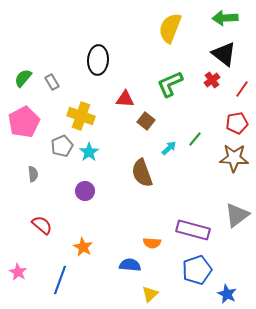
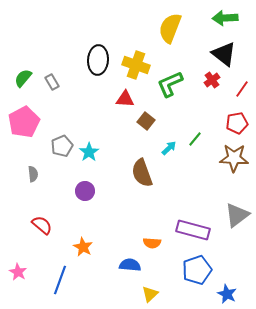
yellow cross: moved 55 px right, 51 px up
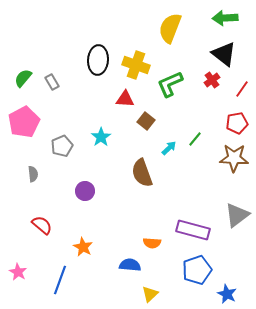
cyan star: moved 12 px right, 15 px up
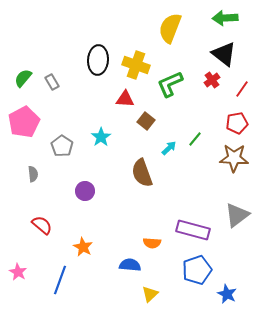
gray pentagon: rotated 15 degrees counterclockwise
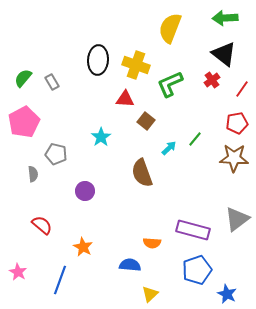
gray pentagon: moved 6 px left, 8 px down; rotated 20 degrees counterclockwise
gray triangle: moved 4 px down
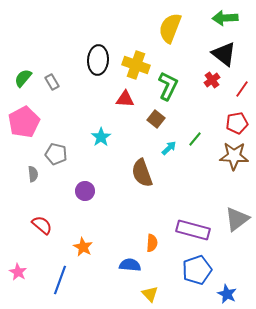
green L-shape: moved 2 px left, 2 px down; rotated 140 degrees clockwise
brown square: moved 10 px right, 2 px up
brown star: moved 2 px up
orange semicircle: rotated 90 degrees counterclockwise
yellow triangle: rotated 30 degrees counterclockwise
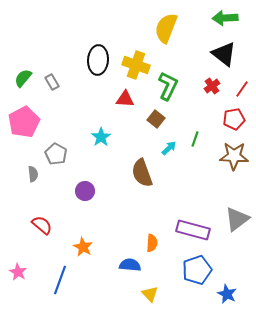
yellow semicircle: moved 4 px left
red cross: moved 6 px down
red pentagon: moved 3 px left, 4 px up
green line: rotated 21 degrees counterclockwise
gray pentagon: rotated 15 degrees clockwise
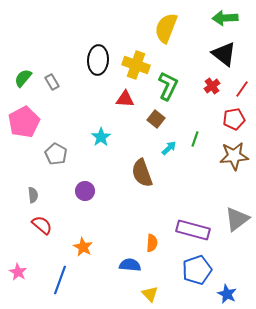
brown star: rotated 8 degrees counterclockwise
gray semicircle: moved 21 px down
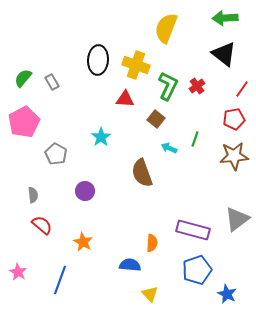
red cross: moved 15 px left
cyan arrow: rotated 112 degrees counterclockwise
orange star: moved 5 px up
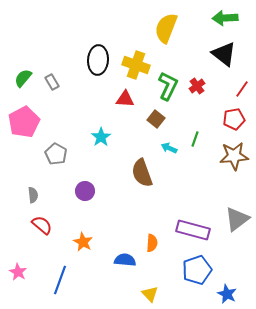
blue semicircle: moved 5 px left, 5 px up
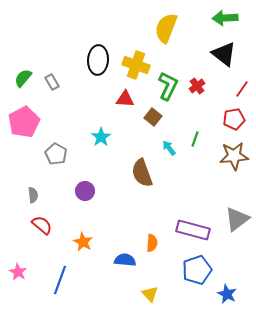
brown square: moved 3 px left, 2 px up
cyan arrow: rotated 28 degrees clockwise
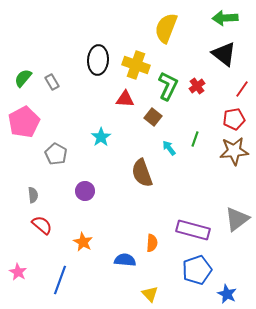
brown star: moved 5 px up
